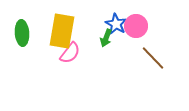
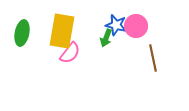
blue star: moved 1 px down; rotated 15 degrees counterclockwise
green ellipse: rotated 15 degrees clockwise
brown line: rotated 32 degrees clockwise
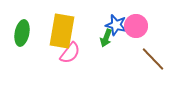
brown line: moved 1 px down; rotated 32 degrees counterclockwise
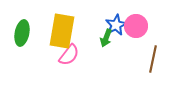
blue star: rotated 30 degrees clockwise
pink semicircle: moved 1 px left, 2 px down
brown line: rotated 56 degrees clockwise
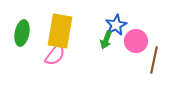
pink circle: moved 15 px down
yellow rectangle: moved 2 px left
green arrow: moved 2 px down
pink semicircle: moved 14 px left
brown line: moved 1 px right, 1 px down
